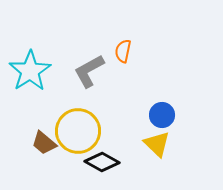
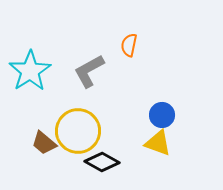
orange semicircle: moved 6 px right, 6 px up
yellow triangle: moved 1 px right, 1 px up; rotated 24 degrees counterclockwise
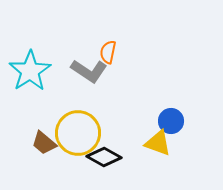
orange semicircle: moved 21 px left, 7 px down
gray L-shape: rotated 117 degrees counterclockwise
blue circle: moved 9 px right, 6 px down
yellow circle: moved 2 px down
black diamond: moved 2 px right, 5 px up
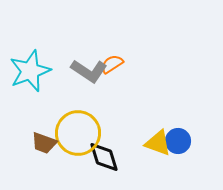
orange semicircle: moved 4 px right, 12 px down; rotated 45 degrees clockwise
cyan star: rotated 12 degrees clockwise
blue circle: moved 7 px right, 20 px down
brown trapezoid: rotated 20 degrees counterclockwise
black diamond: rotated 44 degrees clockwise
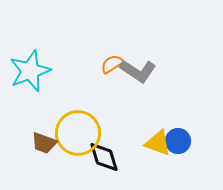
gray L-shape: moved 49 px right
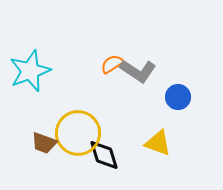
blue circle: moved 44 px up
black diamond: moved 2 px up
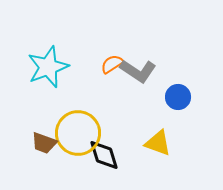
cyan star: moved 18 px right, 4 px up
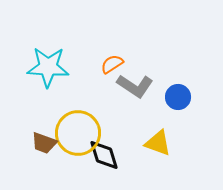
cyan star: rotated 24 degrees clockwise
gray L-shape: moved 3 px left, 15 px down
